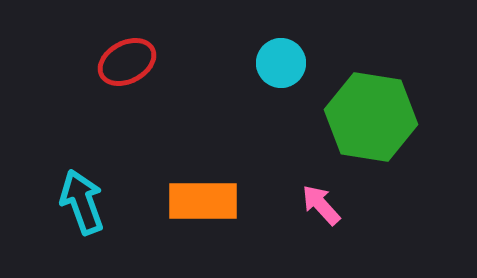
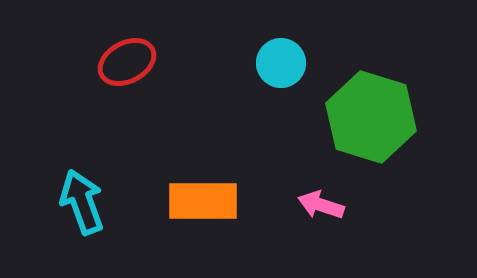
green hexagon: rotated 8 degrees clockwise
pink arrow: rotated 30 degrees counterclockwise
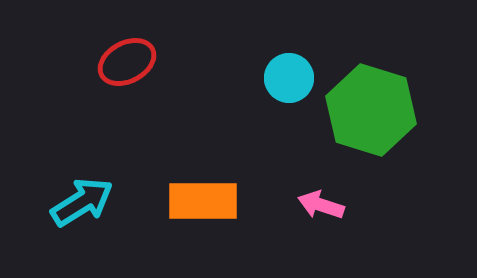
cyan circle: moved 8 px right, 15 px down
green hexagon: moved 7 px up
cyan arrow: rotated 78 degrees clockwise
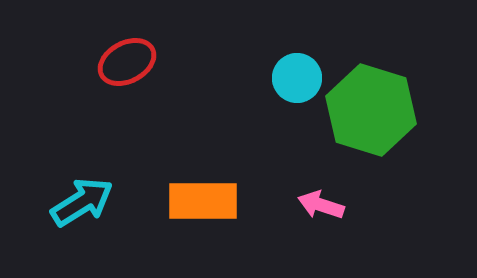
cyan circle: moved 8 px right
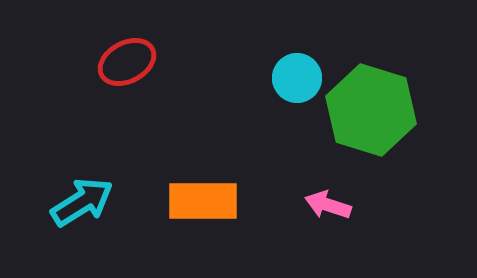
pink arrow: moved 7 px right
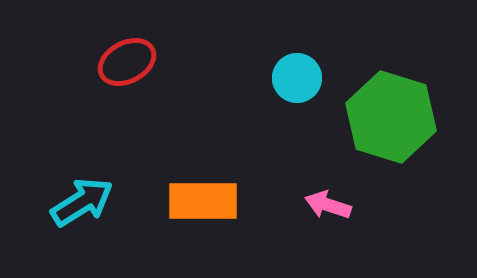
green hexagon: moved 20 px right, 7 px down
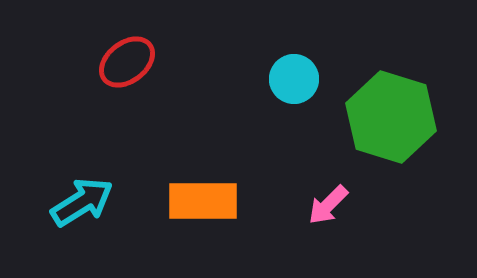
red ellipse: rotated 10 degrees counterclockwise
cyan circle: moved 3 px left, 1 px down
pink arrow: rotated 63 degrees counterclockwise
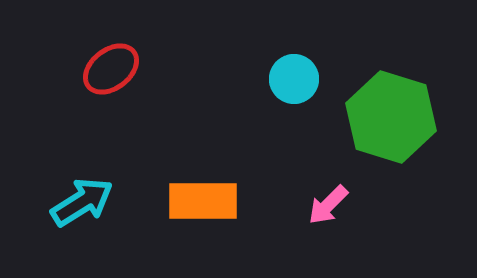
red ellipse: moved 16 px left, 7 px down
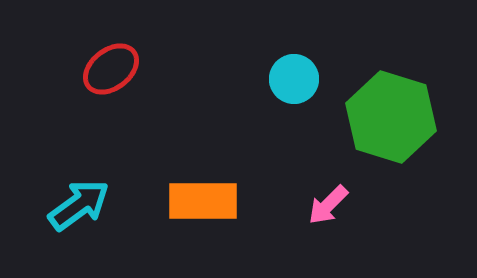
cyan arrow: moved 3 px left, 3 px down; rotated 4 degrees counterclockwise
